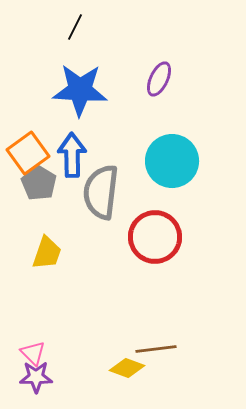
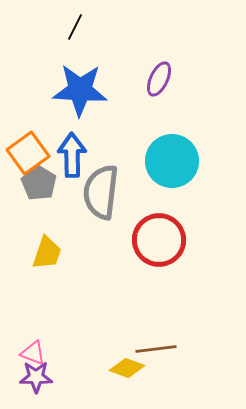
red circle: moved 4 px right, 3 px down
pink triangle: rotated 24 degrees counterclockwise
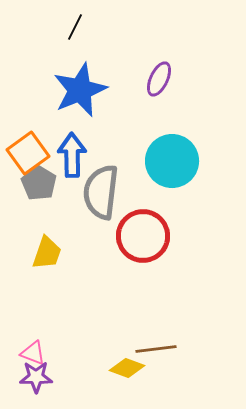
blue star: rotated 26 degrees counterclockwise
red circle: moved 16 px left, 4 px up
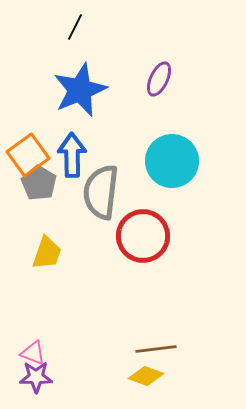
orange square: moved 2 px down
yellow diamond: moved 19 px right, 8 px down
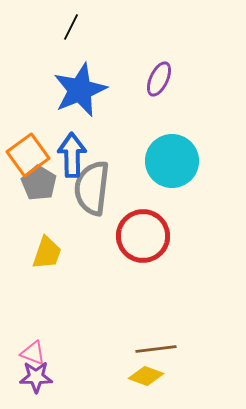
black line: moved 4 px left
gray semicircle: moved 9 px left, 4 px up
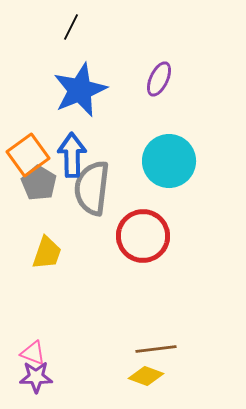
cyan circle: moved 3 px left
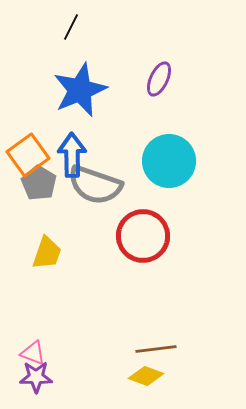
gray semicircle: moved 3 px right, 3 px up; rotated 78 degrees counterclockwise
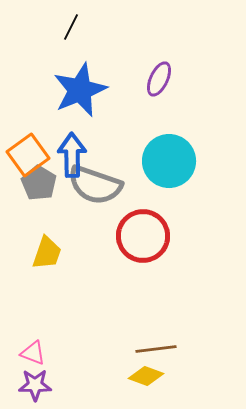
purple star: moved 1 px left, 8 px down
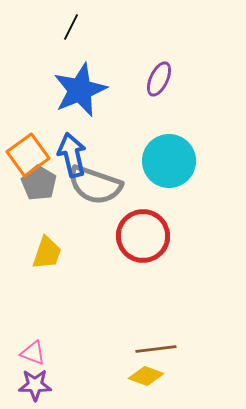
blue arrow: rotated 12 degrees counterclockwise
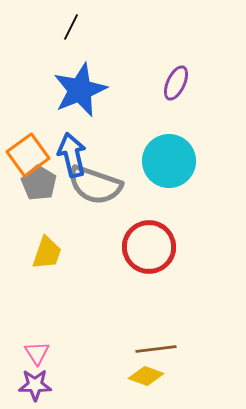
purple ellipse: moved 17 px right, 4 px down
red circle: moved 6 px right, 11 px down
pink triangle: moved 4 px right; rotated 36 degrees clockwise
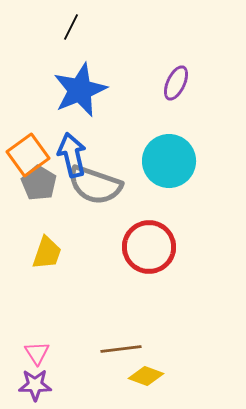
brown line: moved 35 px left
